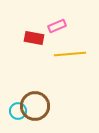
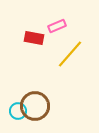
yellow line: rotated 44 degrees counterclockwise
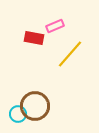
pink rectangle: moved 2 px left
cyan circle: moved 3 px down
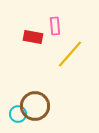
pink rectangle: rotated 72 degrees counterclockwise
red rectangle: moved 1 px left, 1 px up
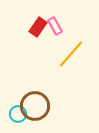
pink rectangle: rotated 24 degrees counterclockwise
red rectangle: moved 5 px right, 10 px up; rotated 66 degrees counterclockwise
yellow line: moved 1 px right
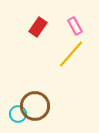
pink rectangle: moved 20 px right
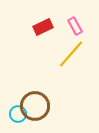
red rectangle: moved 5 px right; rotated 30 degrees clockwise
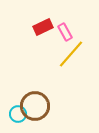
pink rectangle: moved 10 px left, 6 px down
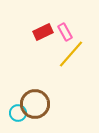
red rectangle: moved 5 px down
brown circle: moved 2 px up
cyan circle: moved 1 px up
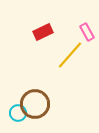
pink rectangle: moved 22 px right
yellow line: moved 1 px left, 1 px down
